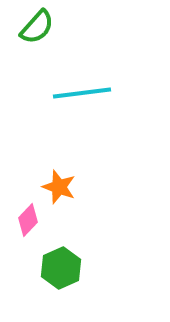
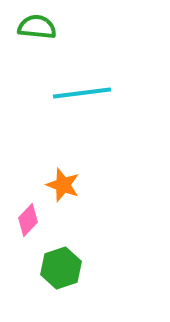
green semicircle: rotated 126 degrees counterclockwise
orange star: moved 4 px right, 2 px up
green hexagon: rotated 6 degrees clockwise
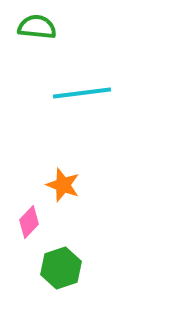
pink diamond: moved 1 px right, 2 px down
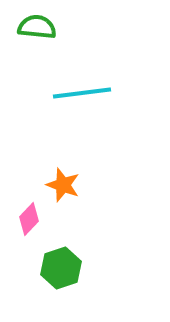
pink diamond: moved 3 px up
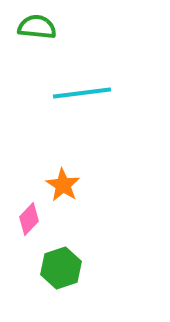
orange star: rotated 12 degrees clockwise
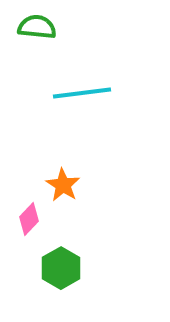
green hexagon: rotated 12 degrees counterclockwise
